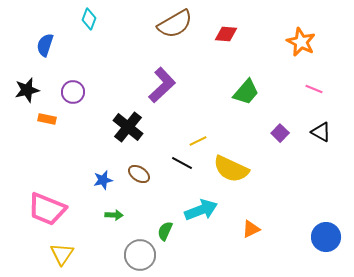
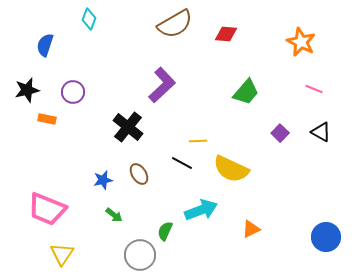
yellow line: rotated 24 degrees clockwise
brown ellipse: rotated 25 degrees clockwise
green arrow: rotated 36 degrees clockwise
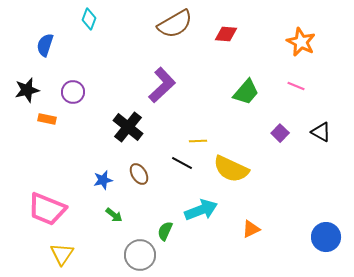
pink line: moved 18 px left, 3 px up
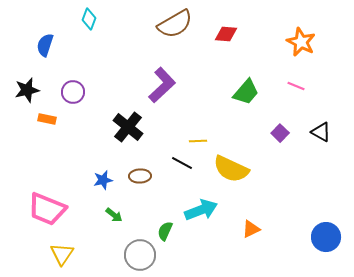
brown ellipse: moved 1 px right, 2 px down; rotated 60 degrees counterclockwise
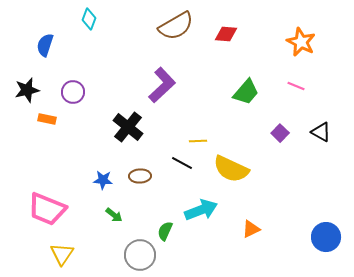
brown semicircle: moved 1 px right, 2 px down
blue star: rotated 18 degrees clockwise
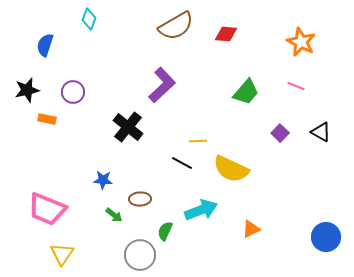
brown ellipse: moved 23 px down
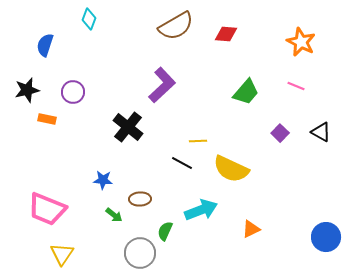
gray circle: moved 2 px up
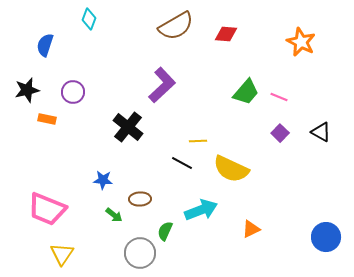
pink line: moved 17 px left, 11 px down
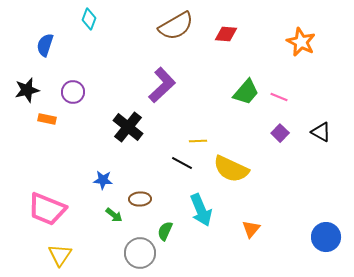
cyan arrow: rotated 88 degrees clockwise
orange triangle: rotated 24 degrees counterclockwise
yellow triangle: moved 2 px left, 1 px down
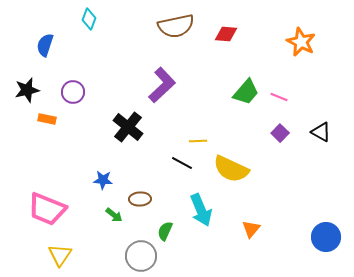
brown semicircle: rotated 18 degrees clockwise
gray circle: moved 1 px right, 3 px down
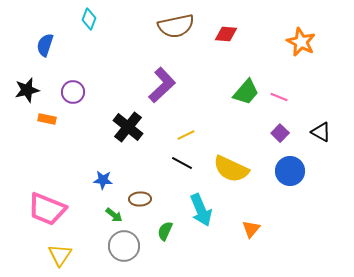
yellow line: moved 12 px left, 6 px up; rotated 24 degrees counterclockwise
blue circle: moved 36 px left, 66 px up
gray circle: moved 17 px left, 10 px up
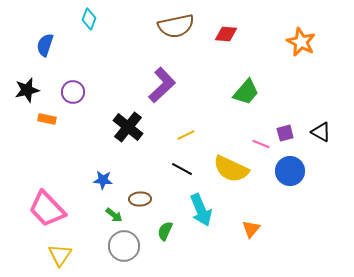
pink line: moved 18 px left, 47 px down
purple square: moved 5 px right; rotated 30 degrees clockwise
black line: moved 6 px down
pink trapezoid: rotated 24 degrees clockwise
